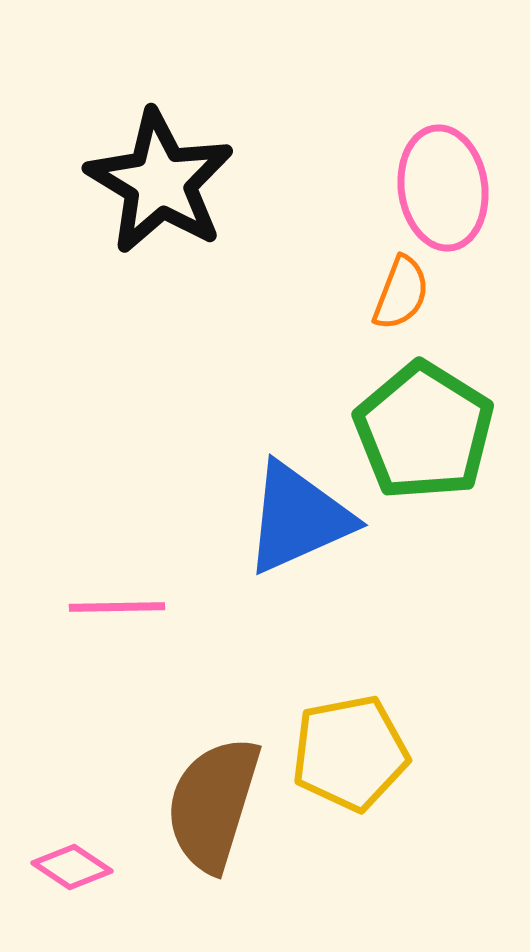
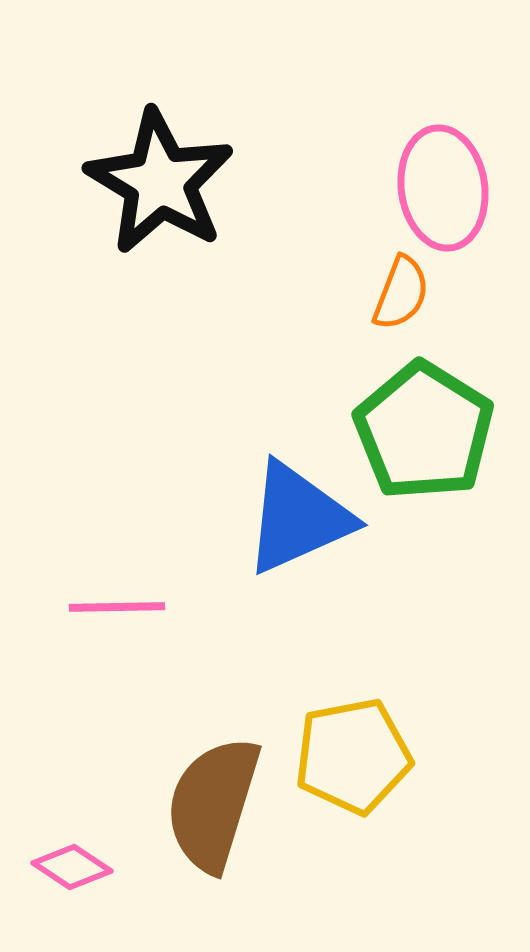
yellow pentagon: moved 3 px right, 3 px down
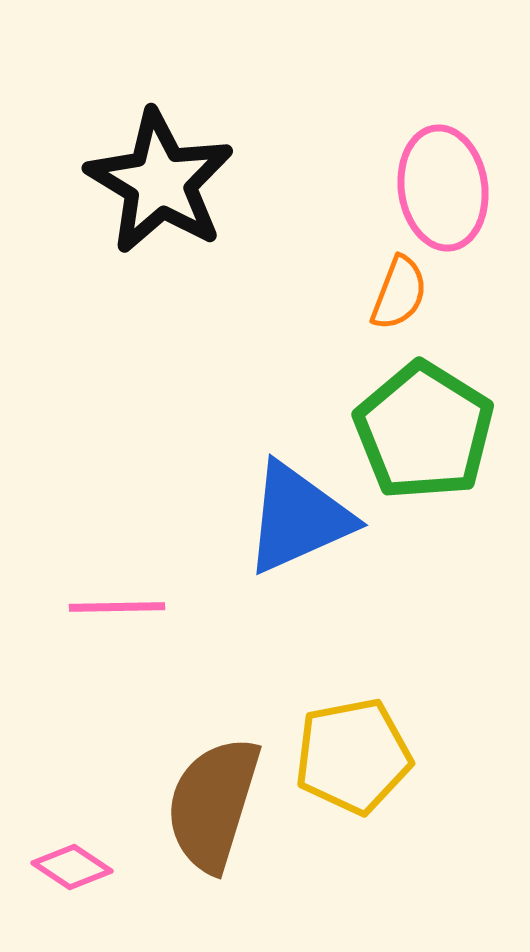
orange semicircle: moved 2 px left
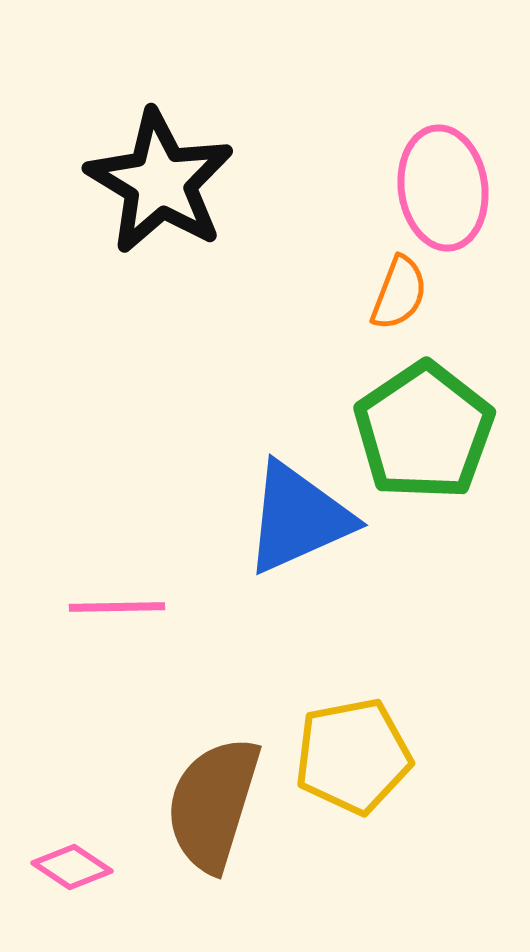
green pentagon: rotated 6 degrees clockwise
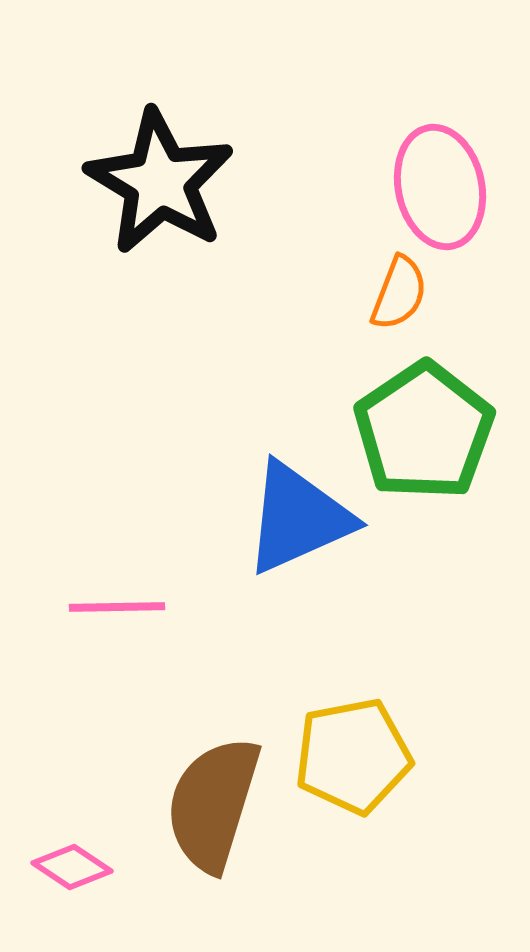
pink ellipse: moved 3 px left, 1 px up; rotated 4 degrees counterclockwise
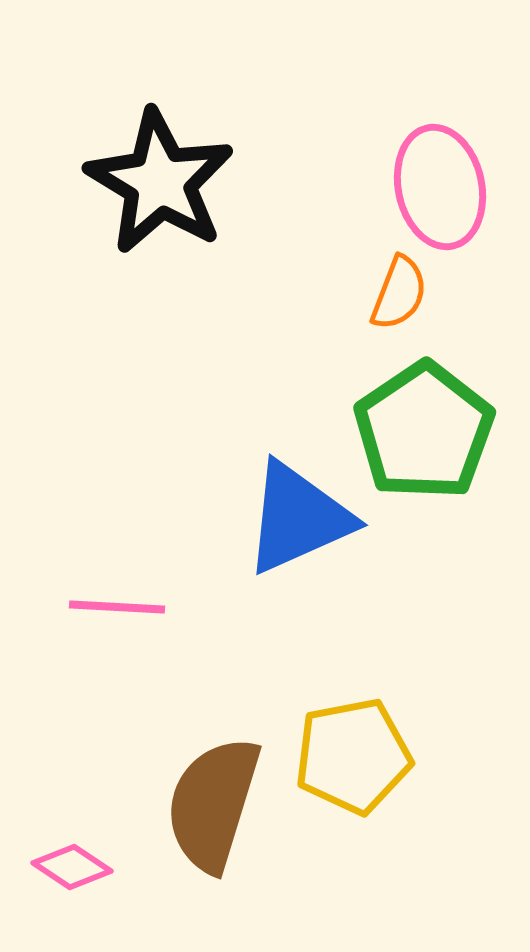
pink line: rotated 4 degrees clockwise
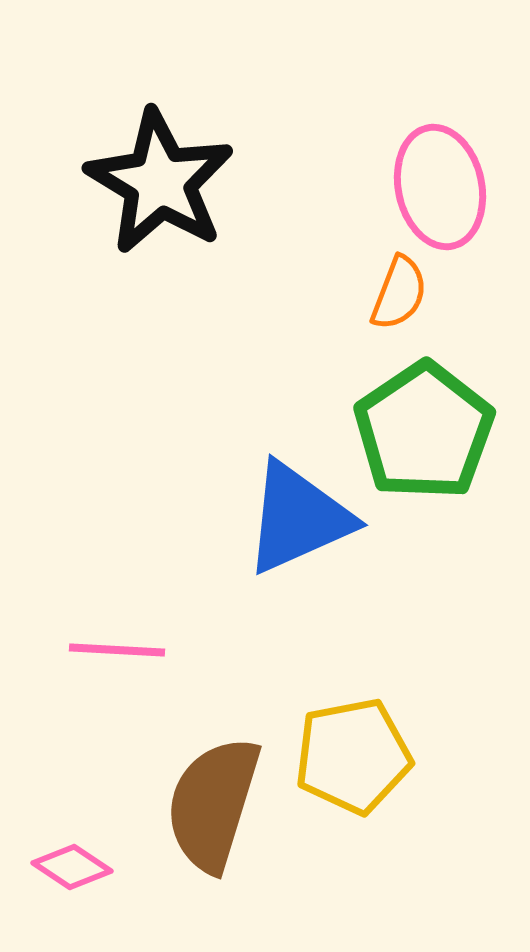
pink line: moved 43 px down
